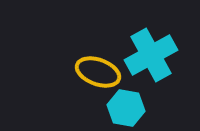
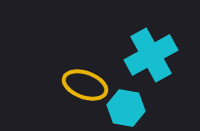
yellow ellipse: moved 13 px left, 13 px down
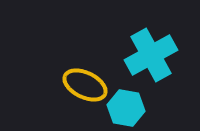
yellow ellipse: rotated 6 degrees clockwise
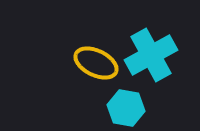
yellow ellipse: moved 11 px right, 22 px up
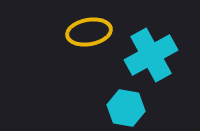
yellow ellipse: moved 7 px left, 31 px up; rotated 36 degrees counterclockwise
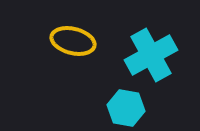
yellow ellipse: moved 16 px left, 9 px down; rotated 24 degrees clockwise
